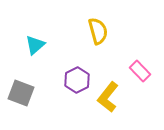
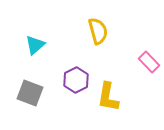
pink rectangle: moved 9 px right, 9 px up
purple hexagon: moved 1 px left
gray square: moved 9 px right
yellow L-shape: rotated 28 degrees counterclockwise
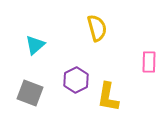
yellow semicircle: moved 1 px left, 3 px up
pink rectangle: rotated 45 degrees clockwise
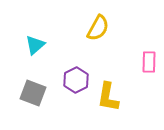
yellow semicircle: moved 1 px right; rotated 44 degrees clockwise
gray square: moved 3 px right
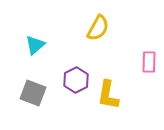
yellow L-shape: moved 2 px up
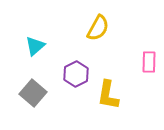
cyan triangle: moved 1 px down
purple hexagon: moved 6 px up
gray square: rotated 20 degrees clockwise
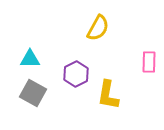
cyan triangle: moved 5 px left, 13 px down; rotated 40 degrees clockwise
gray square: rotated 12 degrees counterclockwise
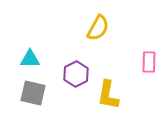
gray square: rotated 16 degrees counterclockwise
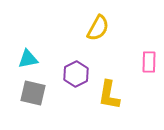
cyan triangle: moved 2 px left; rotated 10 degrees counterclockwise
yellow L-shape: moved 1 px right
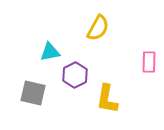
cyan triangle: moved 22 px right, 7 px up
purple hexagon: moved 1 px left, 1 px down
yellow L-shape: moved 2 px left, 4 px down
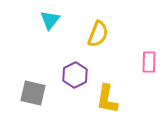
yellow semicircle: moved 6 px down; rotated 8 degrees counterclockwise
cyan triangle: moved 32 px up; rotated 40 degrees counterclockwise
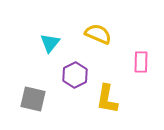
cyan triangle: moved 23 px down
yellow semicircle: rotated 88 degrees counterclockwise
pink rectangle: moved 8 px left
gray square: moved 6 px down
